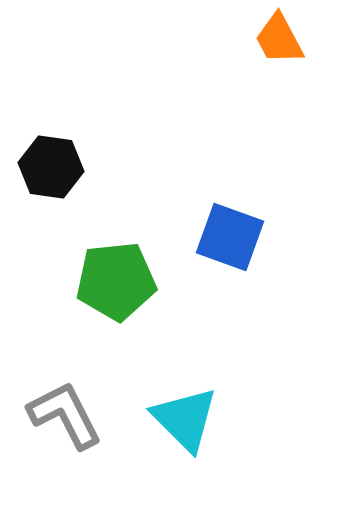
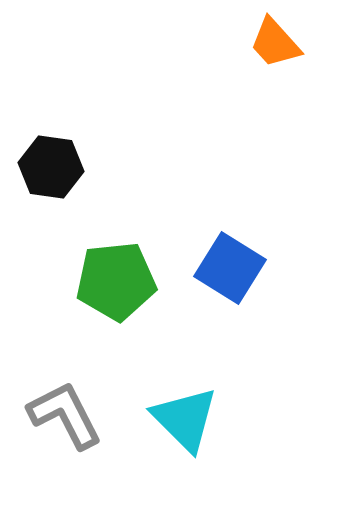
orange trapezoid: moved 4 px left, 4 px down; rotated 14 degrees counterclockwise
blue square: moved 31 px down; rotated 12 degrees clockwise
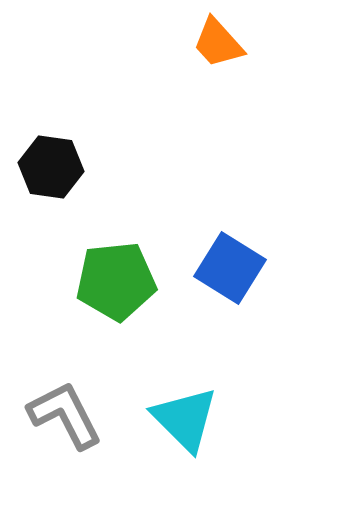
orange trapezoid: moved 57 px left
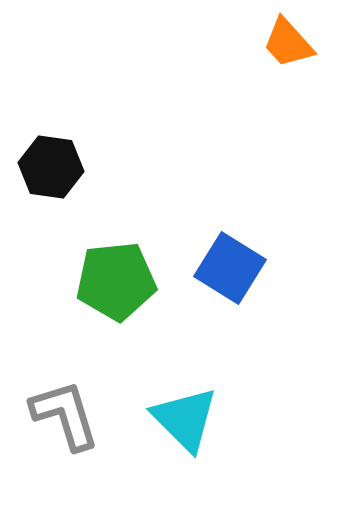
orange trapezoid: moved 70 px right
gray L-shape: rotated 10 degrees clockwise
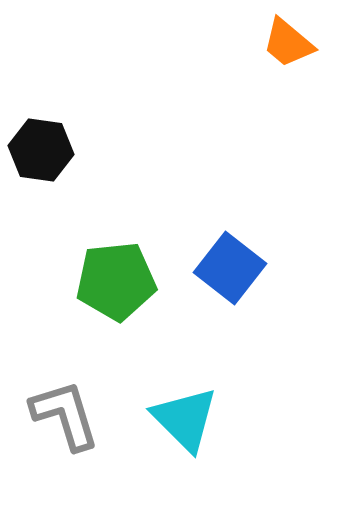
orange trapezoid: rotated 8 degrees counterclockwise
black hexagon: moved 10 px left, 17 px up
blue square: rotated 6 degrees clockwise
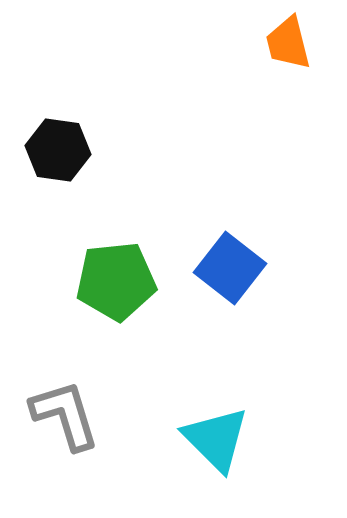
orange trapezoid: rotated 36 degrees clockwise
black hexagon: moved 17 px right
cyan triangle: moved 31 px right, 20 px down
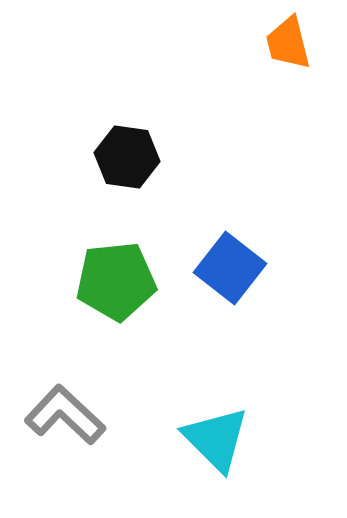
black hexagon: moved 69 px right, 7 px down
gray L-shape: rotated 30 degrees counterclockwise
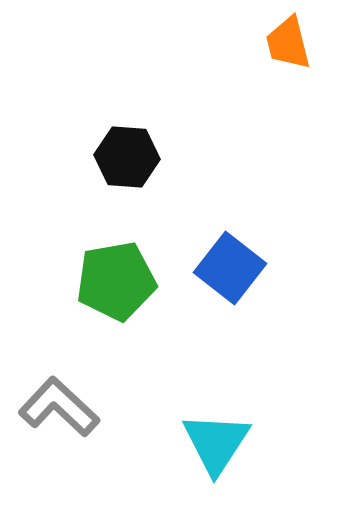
black hexagon: rotated 4 degrees counterclockwise
green pentagon: rotated 4 degrees counterclockwise
gray L-shape: moved 6 px left, 8 px up
cyan triangle: moved 4 px down; rotated 18 degrees clockwise
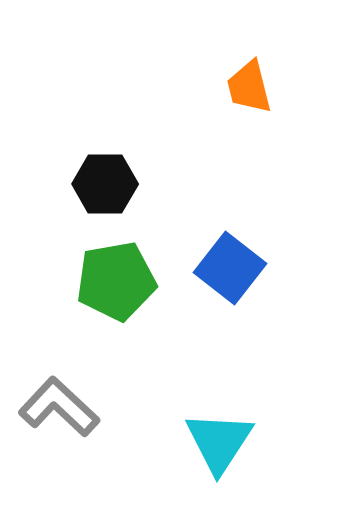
orange trapezoid: moved 39 px left, 44 px down
black hexagon: moved 22 px left, 27 px down; rotated 4 degrees counterclockwise
cyan triangle: moved 3 px right, 1 px up
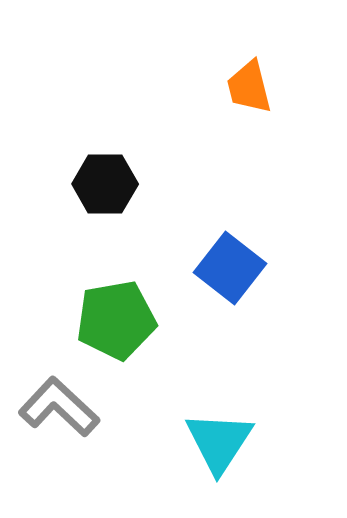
green pentagon: moved 39 px down
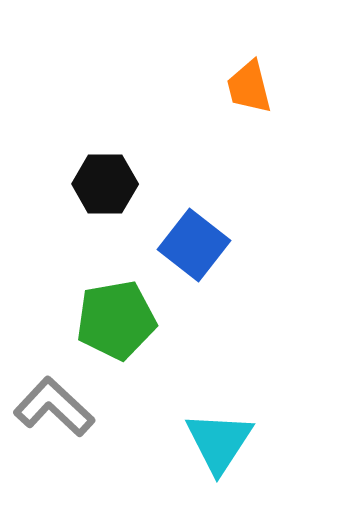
blue square: moved 36 px left, 23 px up
gray L-shape: moved 5 px left
